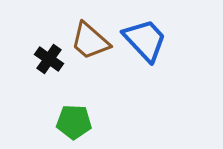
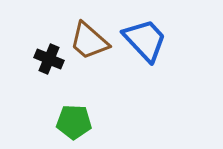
brown trapezoid: moved 1 px left
black cross: rotated 12 degrees counterclockwise
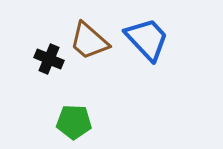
blue trapezoid: moved 2 px right, 1 px up
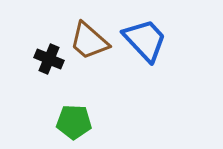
blue trapezoid: moved 2 px left, 1 px down
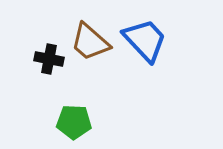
brown trapezoid: moved 1 px right, 1 px down
black cross: rotated 12 degrees counterclockwise
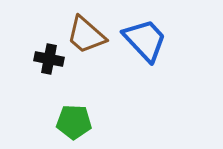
brown trapezoid: moved 4 px left, 7 px up
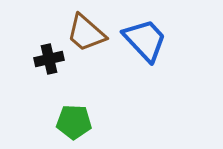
brown trapezoid: moved 2 px up
black cross: rotated 24 degrees counterclockwise
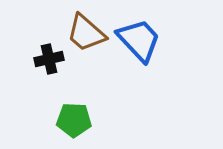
blue trapezoid: moved 6 px left
green pentagon: moved 2 px up
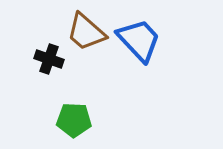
brown trapezoid: moved 1 px up
black cross: rotated 32 degrees clockwise
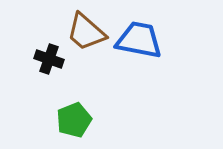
blue trapezoid: rotated 36 degrees counterclockwise
green pentagon: rotated 24 degrees counterclockwise
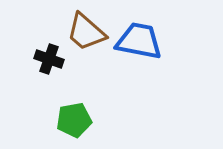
blue trapezoid: moved 1 px down
green pentagon: rotated 12 degrees clockwise
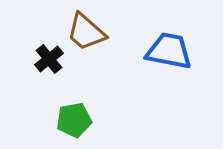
blue trapezoid: moved 30 px right, 10 px down
black cross: rotated 32 degrees clockwise
